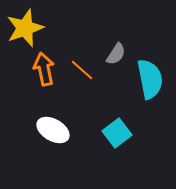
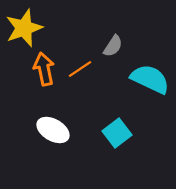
yellow star: moved 1 px left
gray semicircle: moved 3 px left, 8 px up
orange line: moved 2 px left, 1 px up; rotated 75 degrees counterclockwise
cyan semicircle: rotated 54 degrees counterclockwise
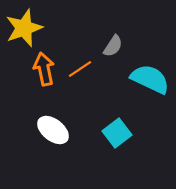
white ellipse: rotated 8 degrees clockwise
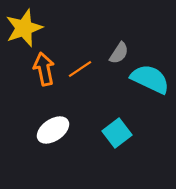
gray semicircle: moved 6 px right, 7 px down
white ellipse: rotated 72 degrees counterclockwise
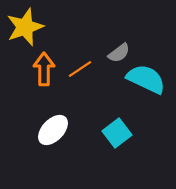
yellow star: moved 1 px right, 1 px up
gray semicircle: rotated 20 degrees clockwise
orange arrow: rotated 12 degrees clockwise
cyan semicircle: moved 4 px left
white ellipse: rotated 12 degrees counterclockwise
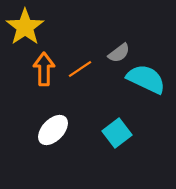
yellow star: rotated 15 degrees counterclockwise
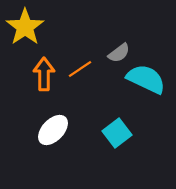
orange arrow: moved 5 px down
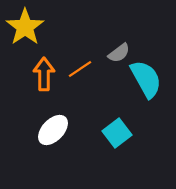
cyan semicircle: rotated 36 degrees clockwise
